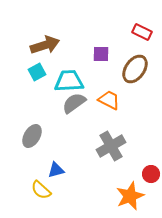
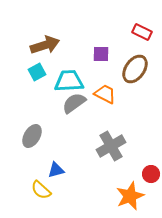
orange trapezoid: moved 4 px left, 6 px up
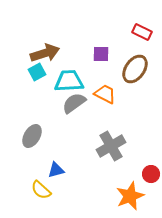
brown arrow: moved 8 px down
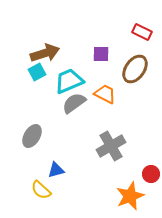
cyan trapezoid: rotated 20 degrees counterclockwise
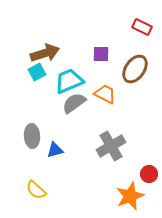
red rectangle: moved 5 px up
gray ellipse: rotated 35 degrees counterclockwise
blue triangle: moved 1 px left, 20 px up
red circle: moved 2 px left
yellow semicircle: moved 5 px left
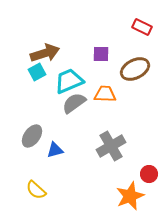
brown ellipse: rotated 28 degrees clockwise
orange trapezoid: rotated 25 degrees counterclockwise
gray ellipse: rotated 40 degrees clockwise
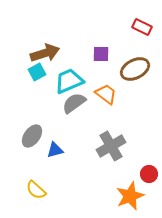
orange trapezoid: moved 1 px right; rotated 35 degrees clockwise
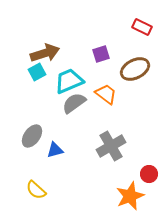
purple square: rotated 18 degrees counterclockwise
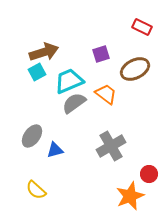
brown arrow: moved 1 px left, 1 px up
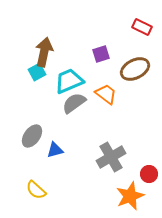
brown arrow: rotated 60 degrees counterclockwise
gray cross: moved 11 px down
